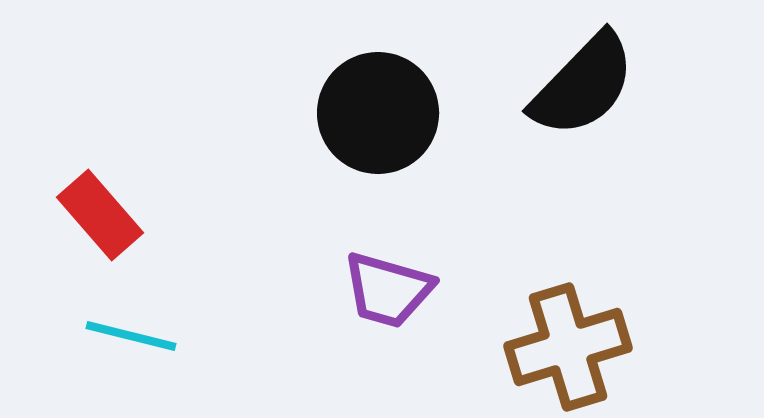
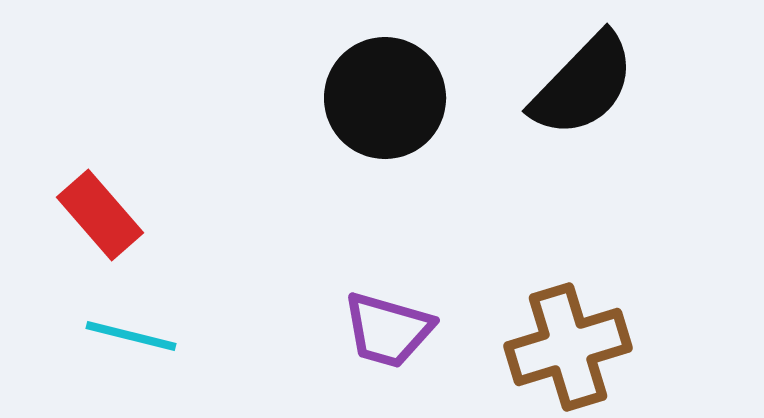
black circle: moved 7 px right, 15 px up
purple trapezoid: moved 40 px down
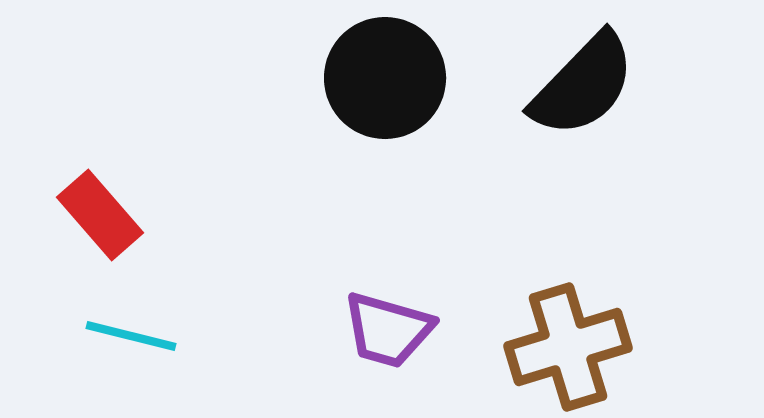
black circle: moved 20 px up
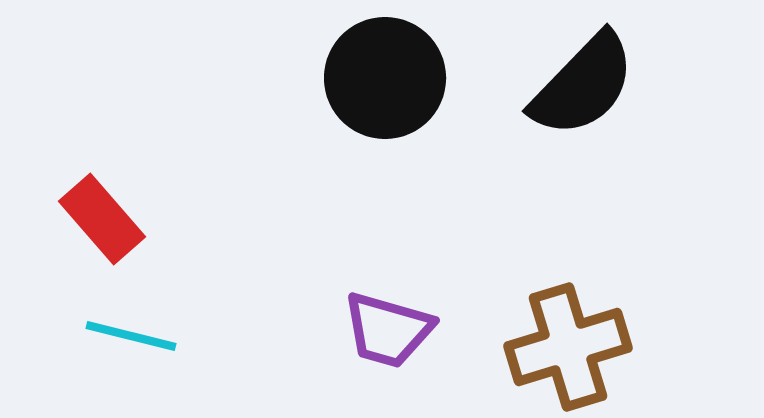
red rectangle: moved 2 px right, 4 px down
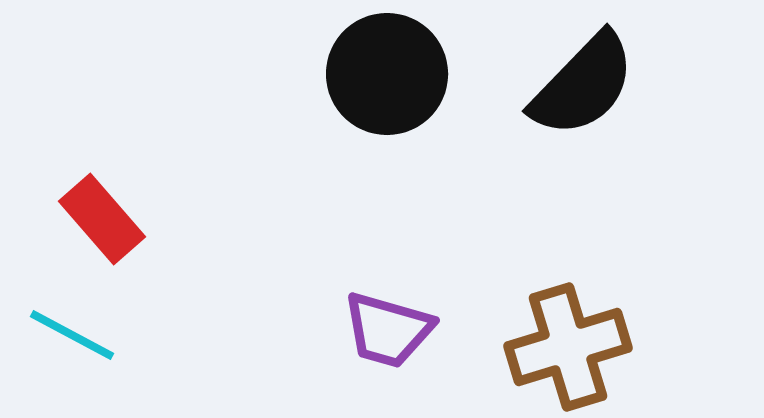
black circle: moved 2 px right, 4 px up
cyan line: moved 59 px left, 1 px up; rotated 14 degrees clockwise
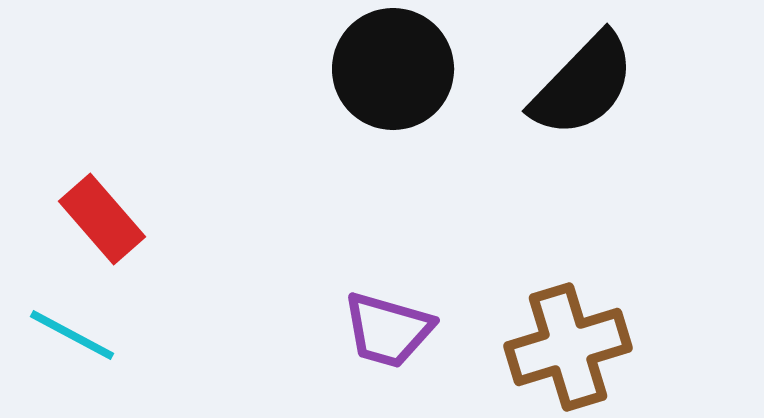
black circle: moved 6 px right, 5 px up
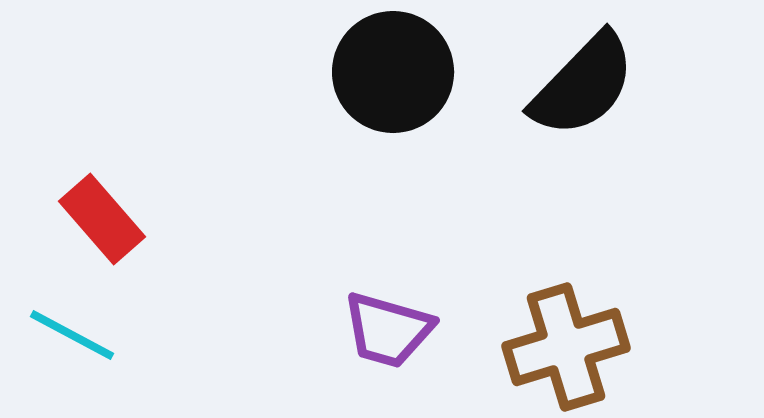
black circle: moved 3 px down
brown cross: moved 2 px left
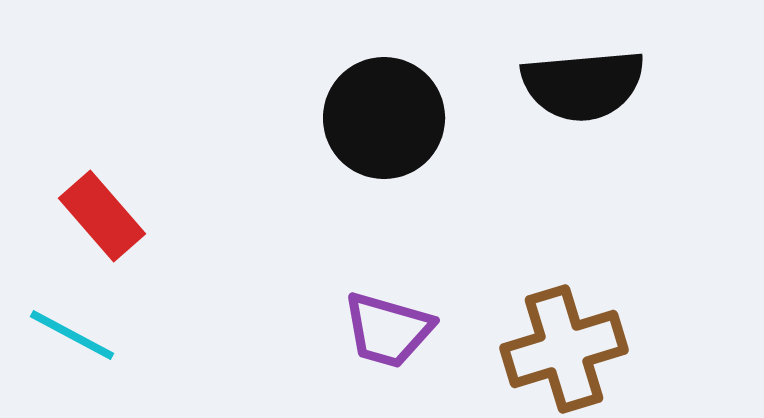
black circle: moved 9 px left, 46 px down
black semicircle: rotated 41 degrees clockwise
red rectangle: moved 3 px up
brown cross: moved 2 px left, 2 px down
